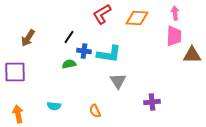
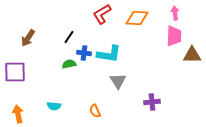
blue cross: moved 2 px down
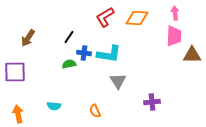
red L-shape: moved 3 px right, 3 px down
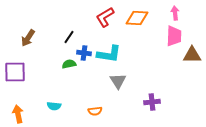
orange semicircle: rotated 72 degrees counterclockwise
